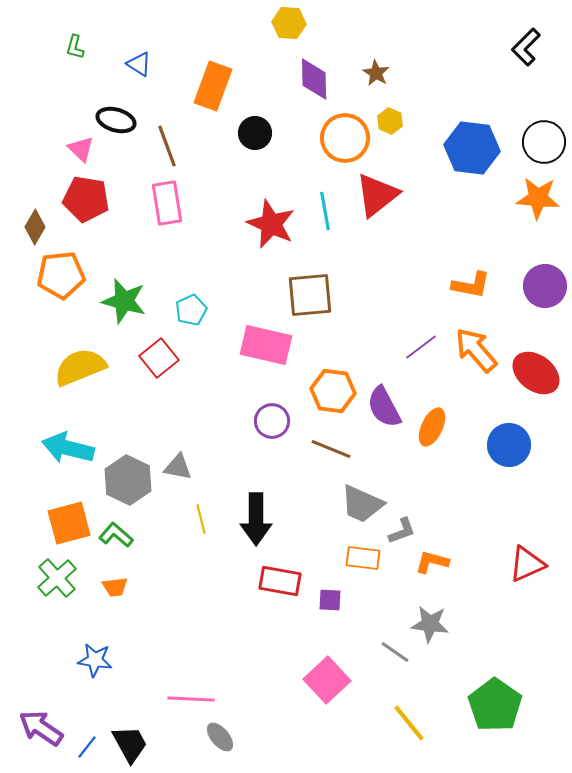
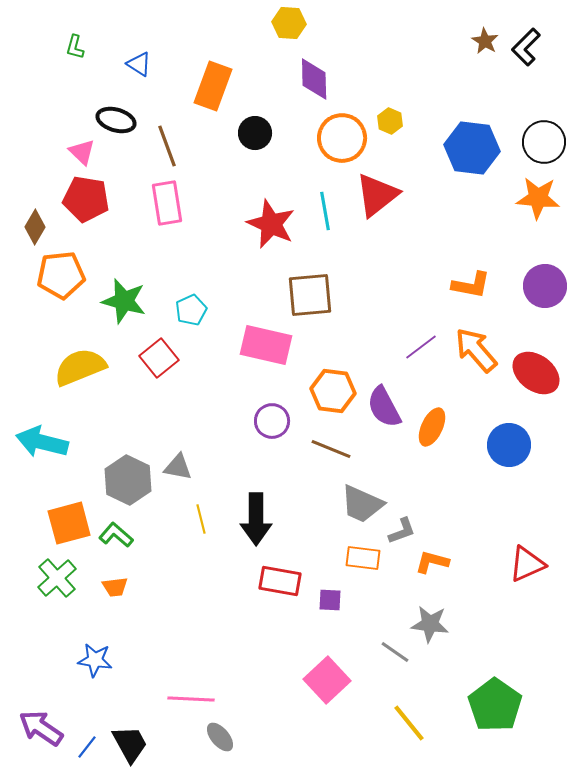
brown star at (376, 73): moved 109 px right, 32 px up
orange circle at (345, 138): moved 3 px left
pink triangle at (81, 149): moved 1 px right, 3 px down
cyan arrow at (68, 448): moved 26 px left, 6 px up
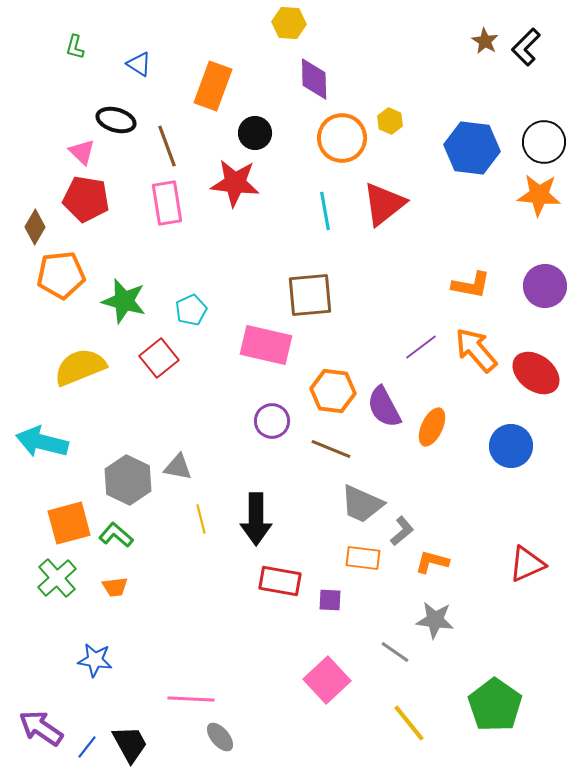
red triangle at (377, 195): moved 7 px right, 9 px down
orange star at (538, 198): moved 1 px right, 3 px up
red star at (271, 224): moved 36 px left, 41 px up; rotated 18 degrees counterclockwise
blue circle at (509, 445): moved 2 px right, 1 px down
gray L-shape at (402, 531): rotated 20 degrees counterclockwise
gray star at (430, 624): moved 5 px right, 4 px up
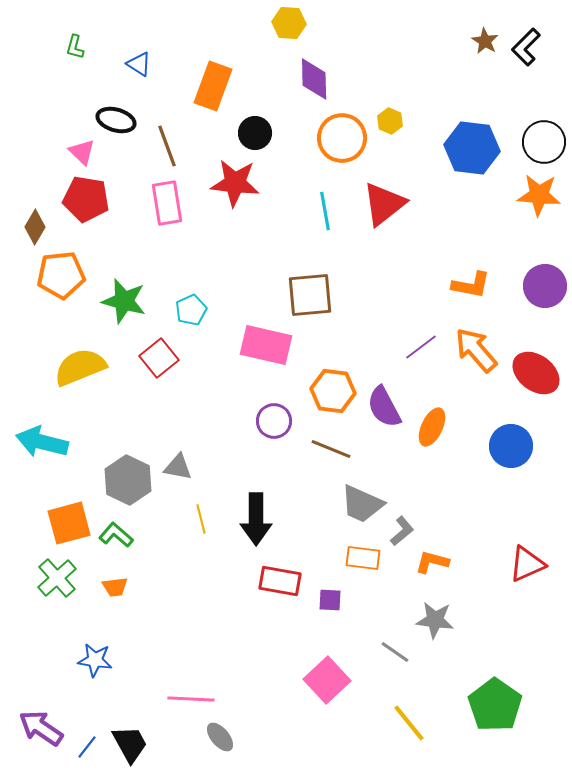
purple circle at (272, 421): moved 2 px right
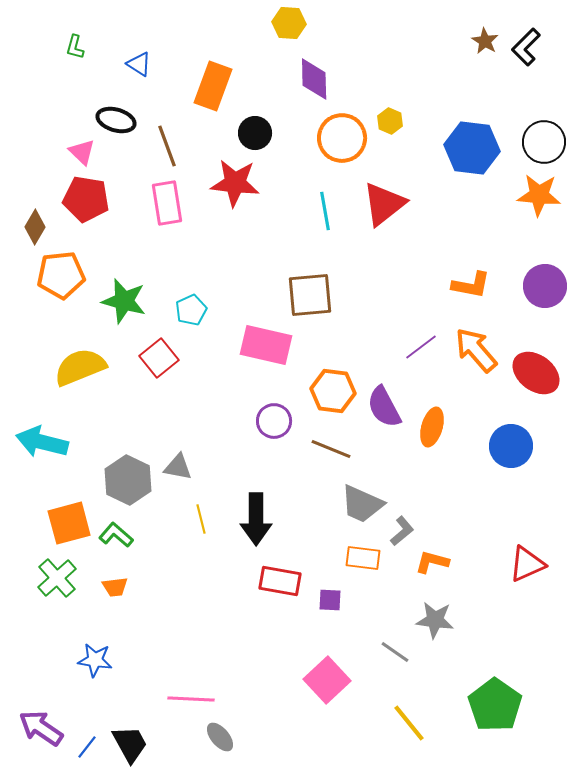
orange ellipse at (432, 427): rotated 9 degrees counterclockwise
